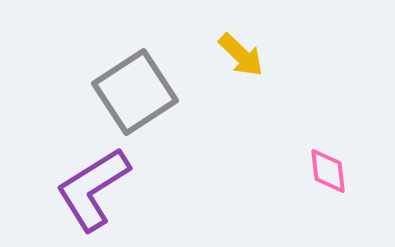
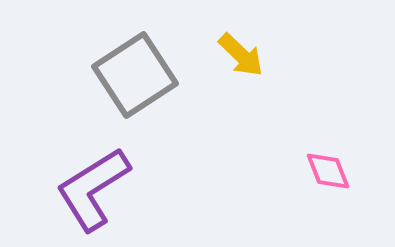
gray square: moved 17 px up
pink diamond: rotated 15 degrees counterclockwise
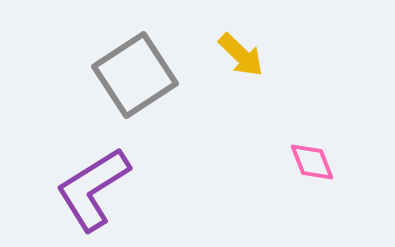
pink diamond: moved 16 px left, 9 px up
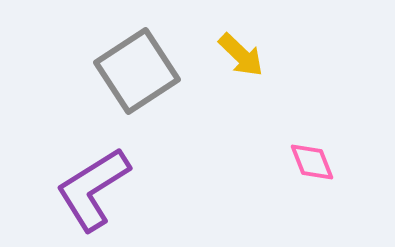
gray square: moved 2 px right, 4 px up
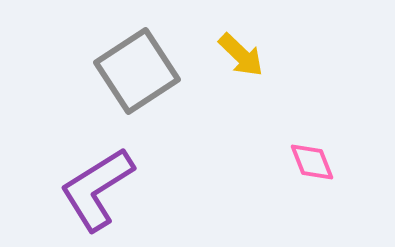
purple L-shape: moved 4 px right
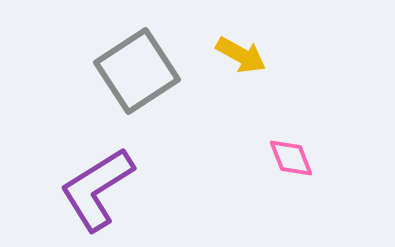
yellow arrow: rotated 15 degrees counterclockwise
pink diamond: moved 21 px left, 4 px up
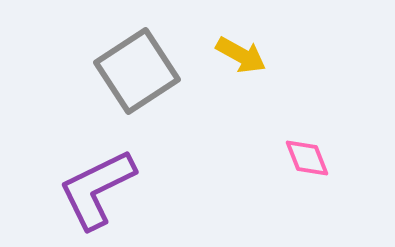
pink diamond: moved 16 px right
purple L-shape: rotated 6 degrees clockwise
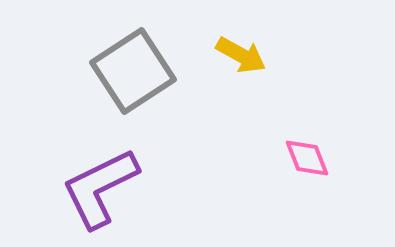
gray square: moved 4 px left
purple L-shape: moved 3 px right, 1 px up
